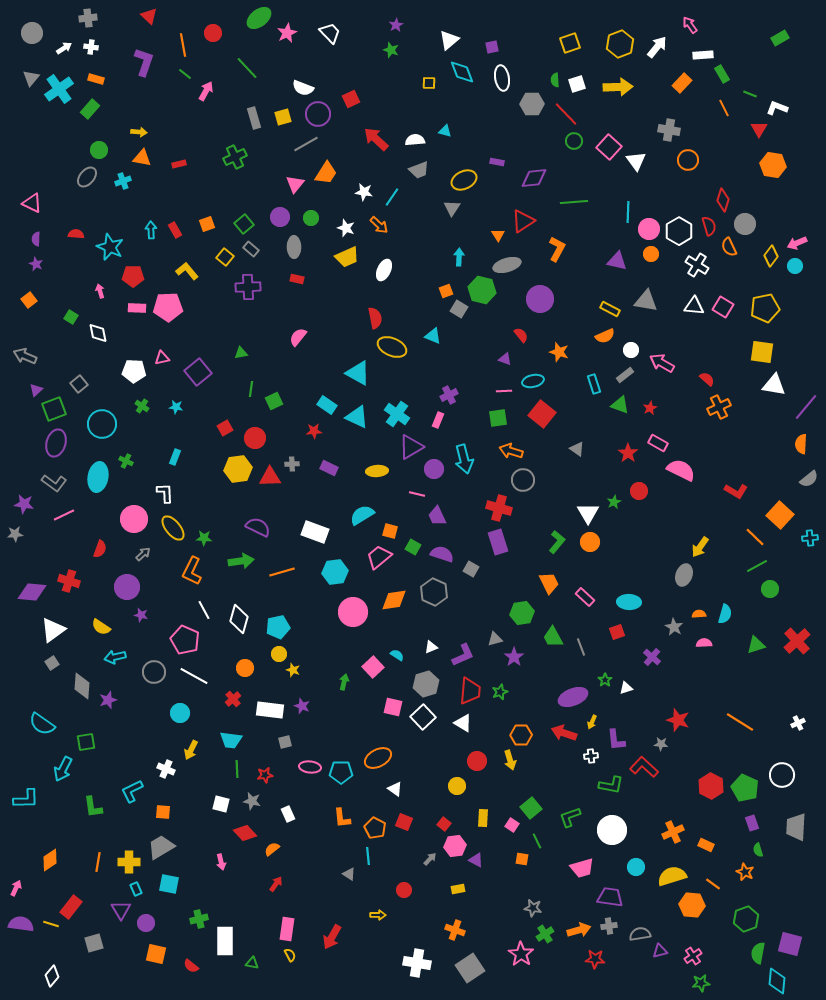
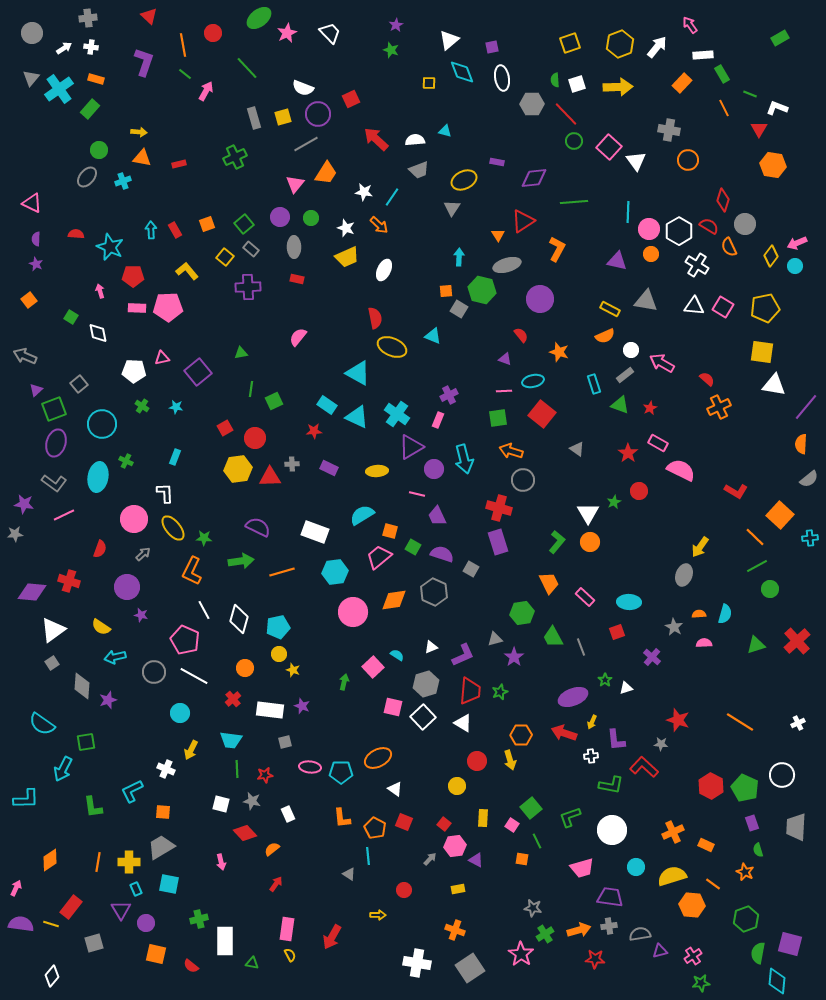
red semicircle at (709, 226): rotated 42 degrees counterclockwise
orange square at (446, 291): rotated 16 degrees clockwise
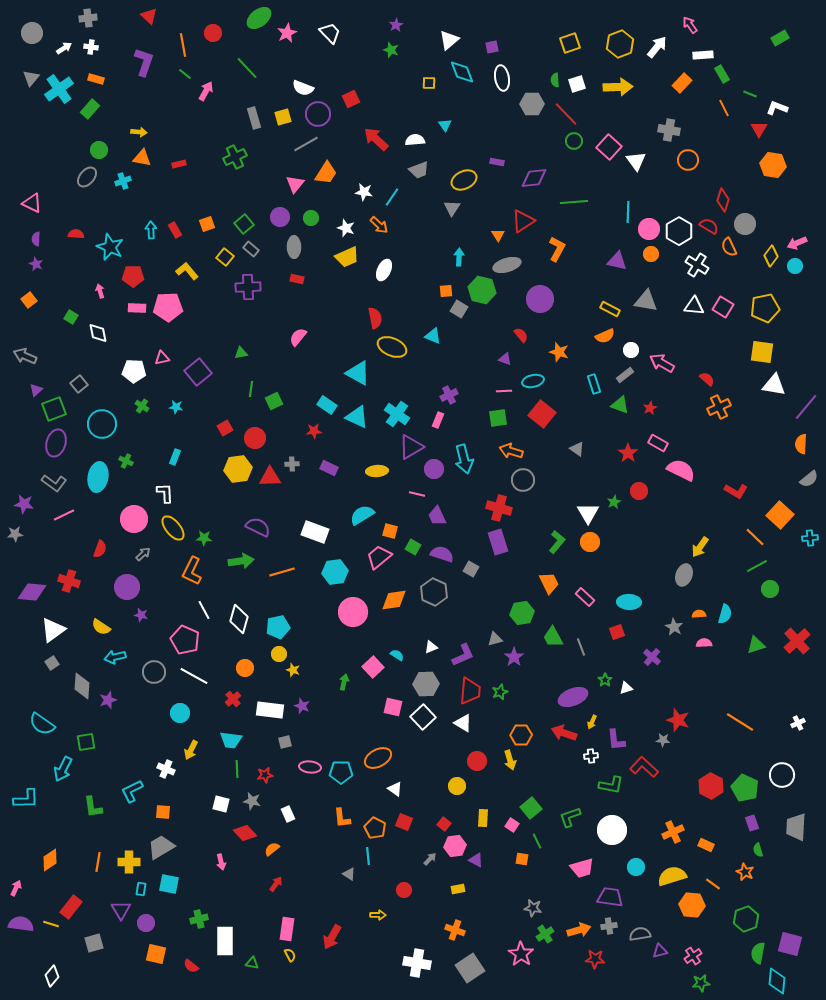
cyan triangle at (445, 131): moved 6 px up; rotated 40 degrees clockwise
gray hexagon at (426, 684): rotated 15 degrees clockwise
gray star at (661, 744): moved 2 px right, 4 px up
cyan rectangle at (136, 889): moved 5 px right; rotated 32 degrees clockwise
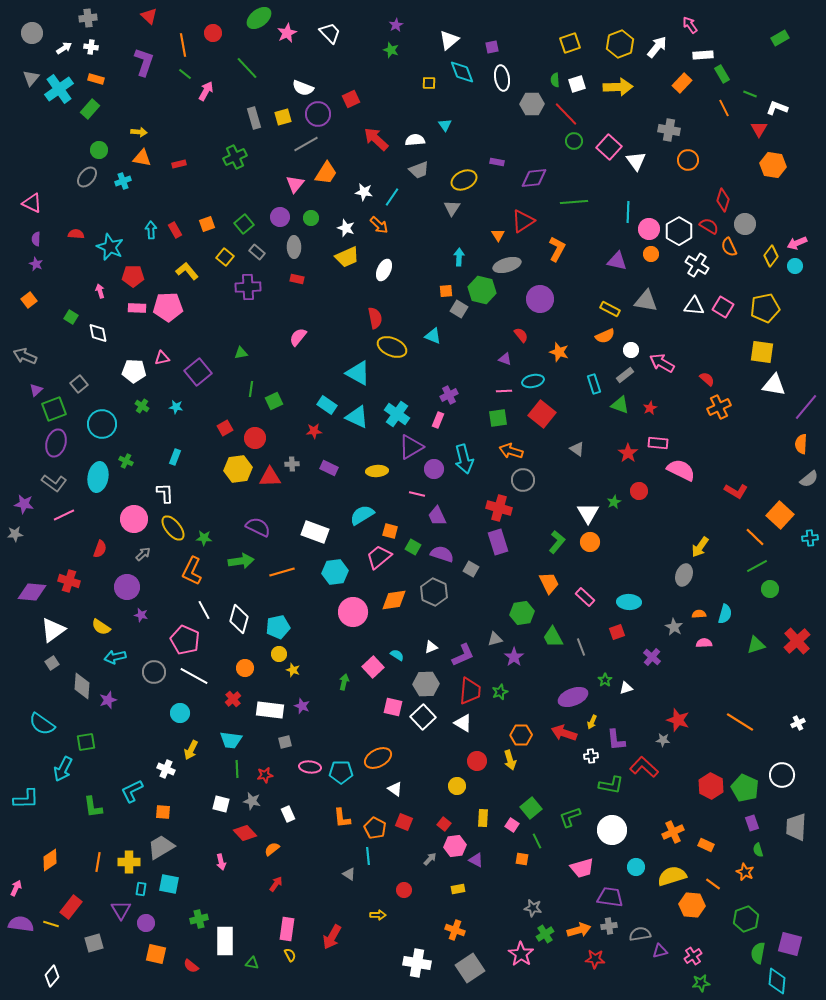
gray rectangle at (251, 249): moved 6 px right, 3 px down
pink rectangle at (658, 443): rotated 24 degrees counterclockwise
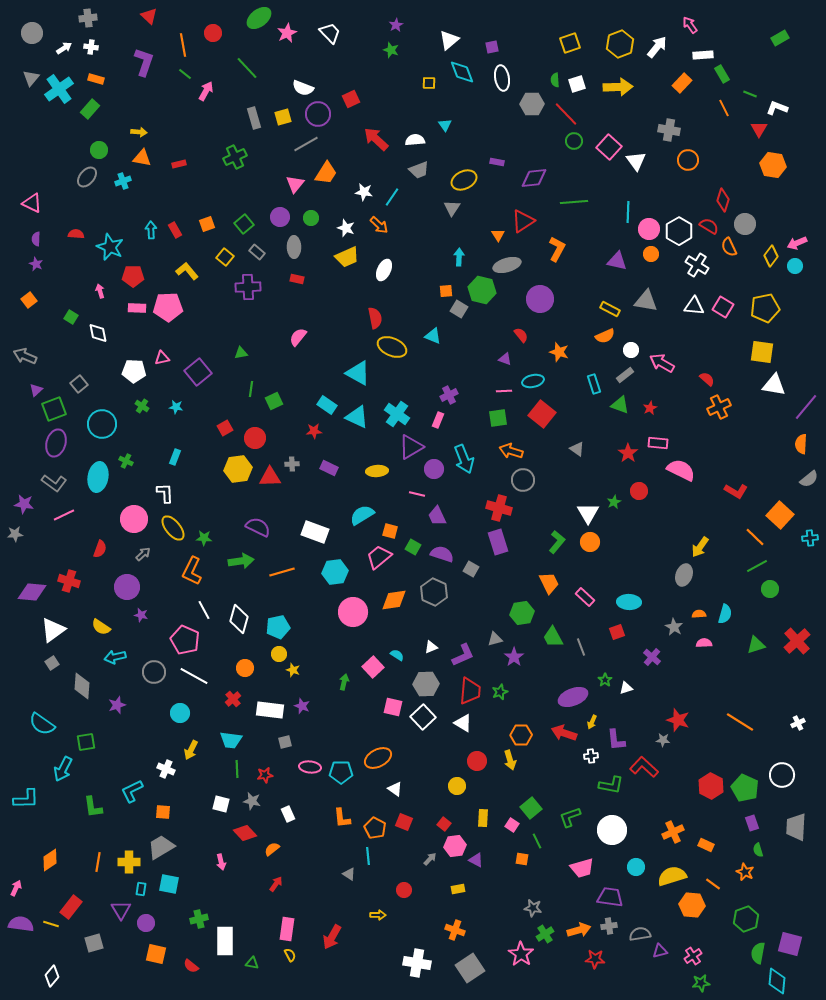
cyan arrow at (464, 459): rotated 8 degrees counterclockwise
purple star at (108, 700): moved 9 px right, 5 px down
